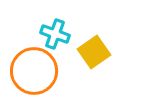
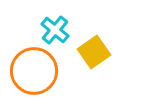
cyan cross: moved 4 px up; rotated 20 degrees clockwise
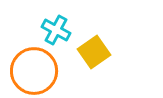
cyan cross: moved 1 px right; rotated 12 degrees counterclockwise
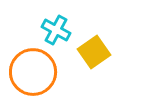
orange circle: moved 1 px left, 1 px down
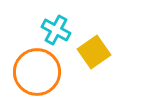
orange circle: moved 4 px right
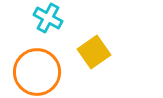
cyan cross: moved 8 px left, 12 px up
